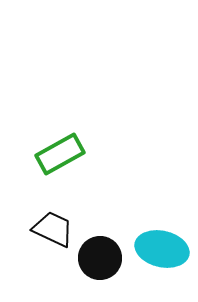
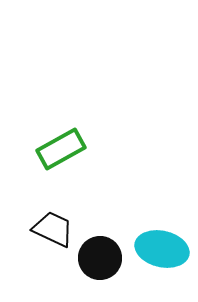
green rectangle: moved 1 px right, 5 px up
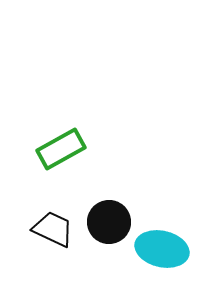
black circle: moved 9 px right, 36 px up
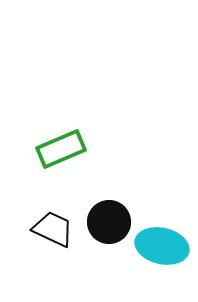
green rectangle: rotated 6 degrees clockwise
cyan ellipse: moved 3 px up
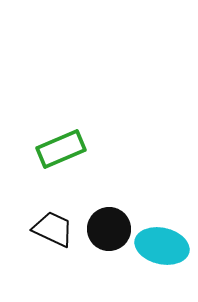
black circle: moved 7 px down
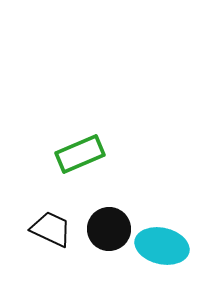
green rectangle: moved 19 px right, 5 px down
black trapezoid: moved 2 px left
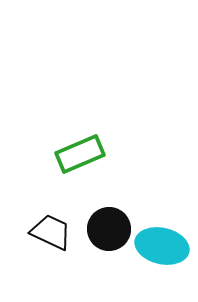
black trapezoid: moved 3 px down
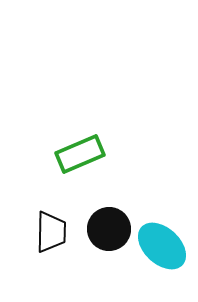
black trapezoid: rotated 66 degrees clockwise
cyan ellipse: rotated 30 degrees clockwise
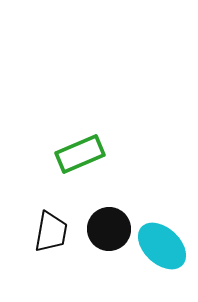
black trapezoid: rotated 9 degrees clockwise
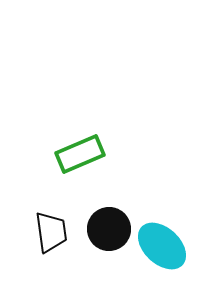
black trapezoid: rotated 18 degrees counterclockwise
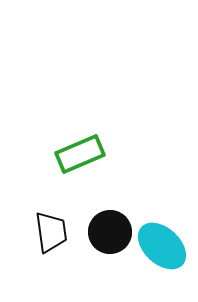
black circle: moved 1 px right, 3 px down
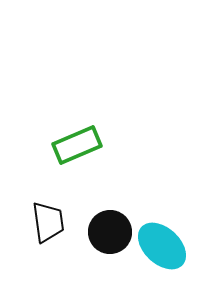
green rectangle: moved 3 px left, 9 px up
black trapezoid: moved 3 px left, 10 px up
